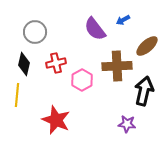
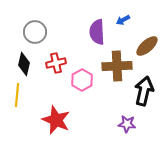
purple semicircle: moved 2 px right, 3 px down; rotated 35 degrees clockwise
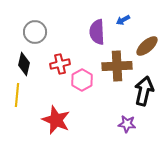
red cross: moved 4 px right, 1 px down
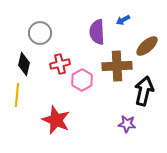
gray circle: moved 5 px right, 1 px down
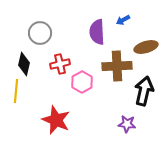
brown ellipse: moved 1 px left, 1 px down; rotated 25 degrees clockwise
pink hexagon: moved 2 px down
yellow line: moved 1 px left, 4 px up
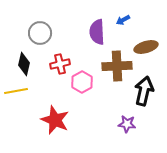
yellow line: rotated 75 degrees clockwise
red star: moved 1 px left
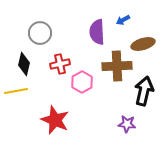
brown ellipse: moved 3 px left, 3 px up
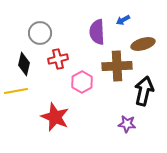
red cross: moved 2 px left, 5 px up
red star: moved 3 px up
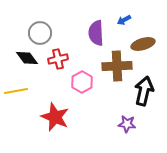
blue arrow: moved 1 px right
purple semicircle: moved 1 px left, 1 px down
black diamond: moved 3 px right, 6 px up; rotated 50 degrees counterclockwise
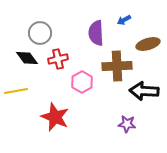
brown ellipse: moved 5 px right
black arrow: rotated 100 degrees counterclockwise
